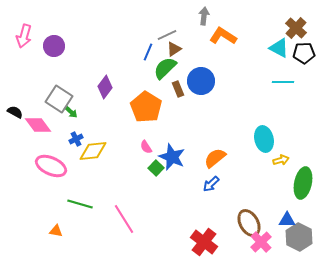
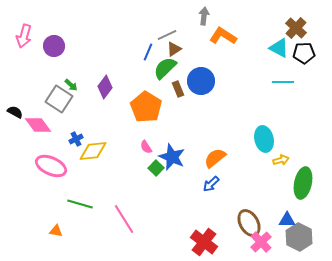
green arrow: moved 27 px up
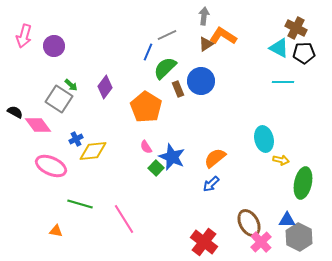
brown cross: rotated 15 degrees counterclockwise
brown triangle: moved 32 px right, 5 px up
yellow arrow: rotated 28 degrees clockwise
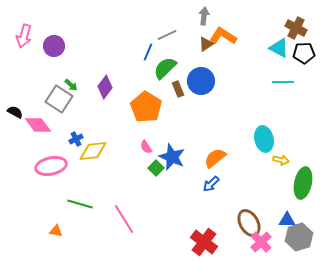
pink ellipse: rotated 36 degrees counterclockwise
gray hexagon: rotated 16 degrees clockwise
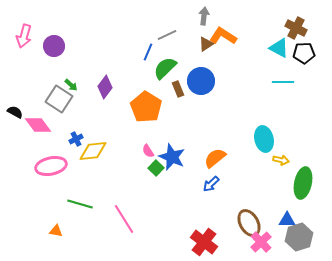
pink semicircle: moved 2 px right, 4 px down
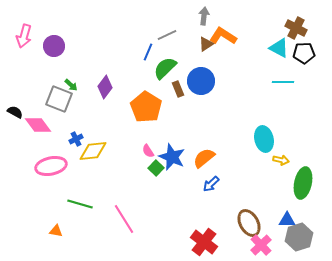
gray square: rotated 12 degrees counterclockwise
orange semicircle: moved 11 px left
pink cross: moved 3 px down
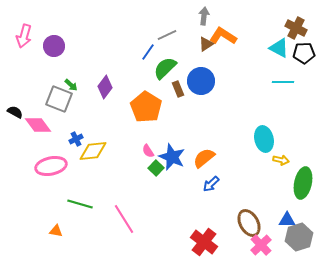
blue line: rotated 12 degrees clockwise
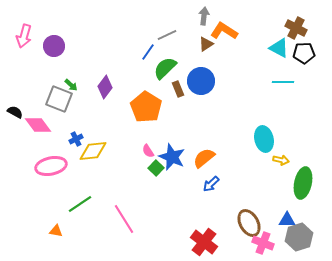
orange L-shape: moved 1 px right, 5 px up
green line: rotated 50 degrees counterclockwise
pink cross: moved 2 px right, 2 px up; rotated 25 degrees counterclockwise
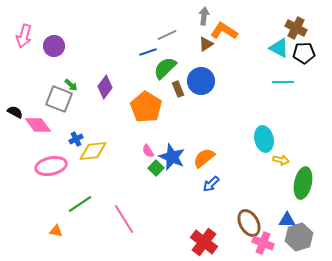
blue line: rotated 36 degrees clockwise
